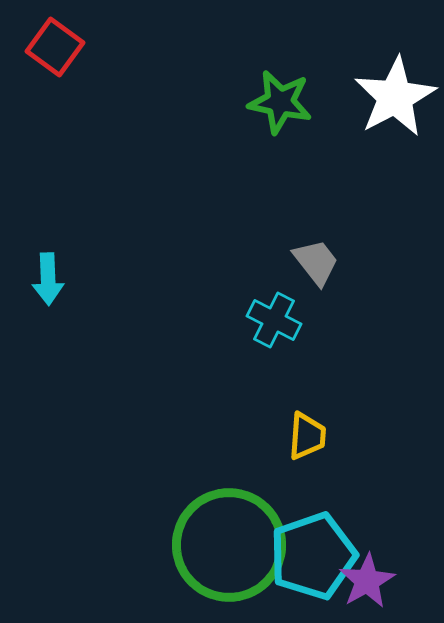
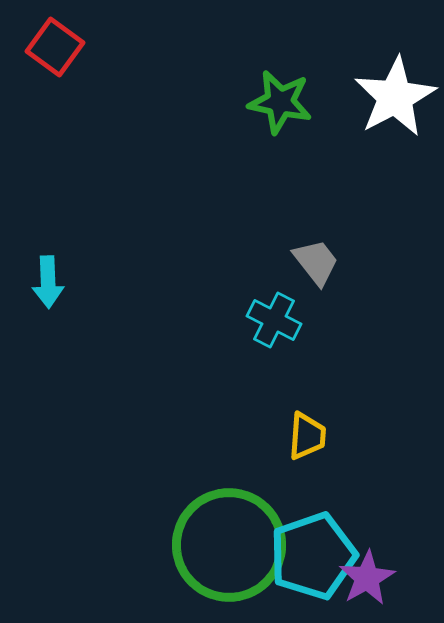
cyan arrow: moved 3 px down
purple star: moved 3 px up
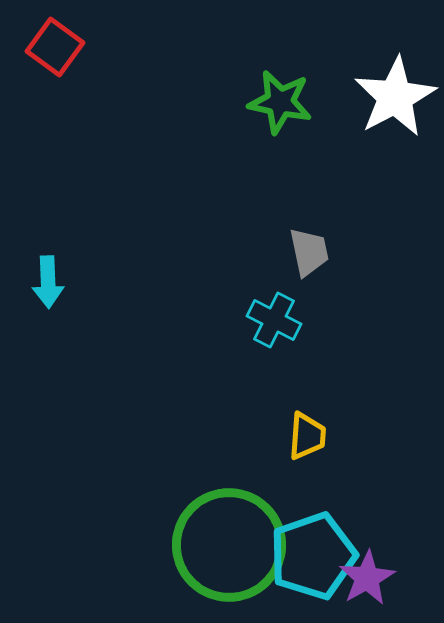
gray trapezoid: moved 7 px left, 10 px up; rotated 26 degrees clockwise
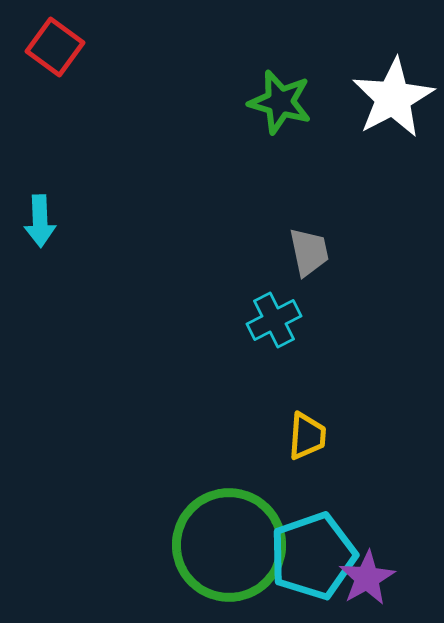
white star: moved 2 px left, 1 px down
green star: rotated 4 degrees clockwise
cyan arrow: moved 8 px left, 61 px up
cyan cross: rotated 36 degrees clockwise
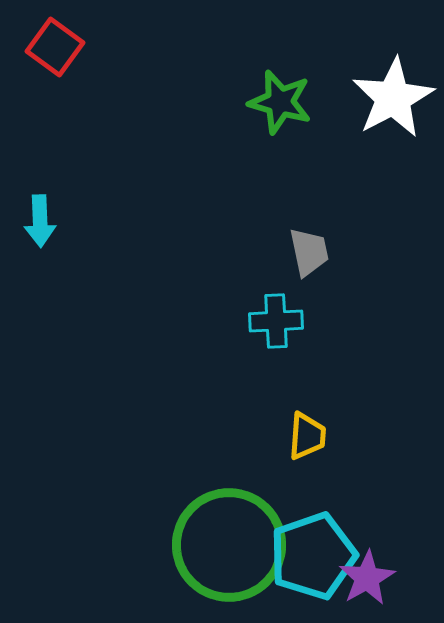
cyan cross: moved 2 px right, 1 px down; rotated 24 degrees clockwise
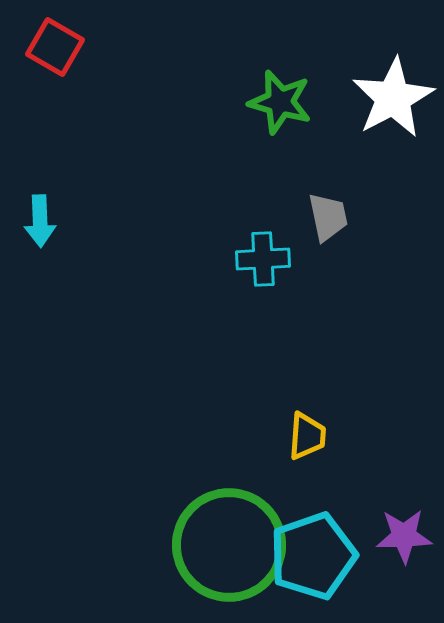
red square: rotated 6 degrees counterclockwise
gray trapezoid: moved 19 px right, 35 px up
cyan cross: moved 13 px left, 62 px up
purple star: moved 37 px right, 42 px up; rotated 28 degrees clockwise
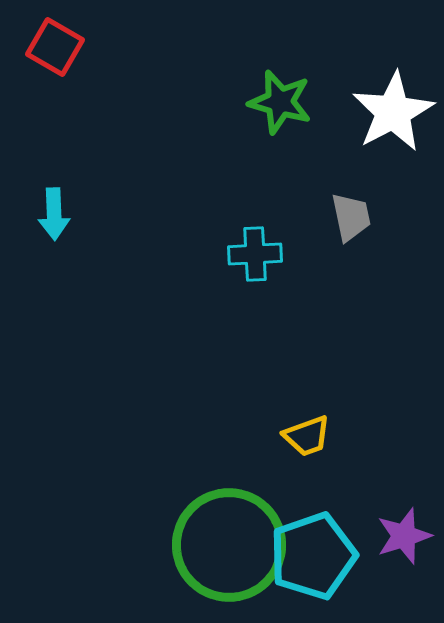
white star: moved 14 px down
gray trapezoid: moved 23 px right
cyan arrow: moved 14 px right, 7 px up
cyan cross: moved 8 px left, 5 px up
yellow trapezoid: rotated 66 degrees clockwise
purple star: rotated 16 degrees counterclockwise
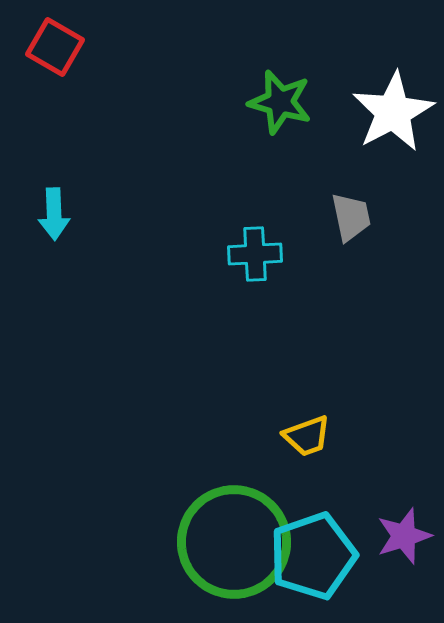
green circle: moved 5 px right, 3 px up
